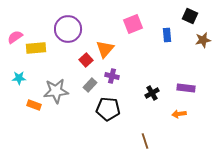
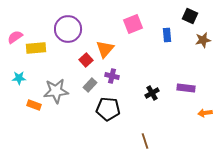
orange arrow: moved 26 px right, 1 px up
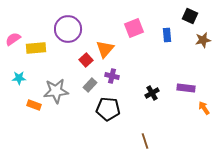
pink square: moved 1 px right, 4 px down
pink semicircle: moved 2 px left, 2 px down
orange arrow: moved 1 px left, 5 px up; rotated 64 degrees clockwise
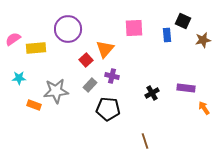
black square: moved 7 px left, 5 px down
pink square: rotated 18 degrees clockwise
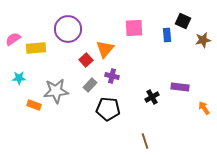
purple rectangle: moved 6 px left, 1 px up
black cross: moved 4 px down
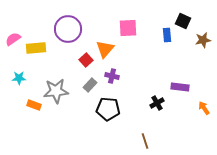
pink square: moved 6 px left
black cross: moved 5 px right, 6 px down
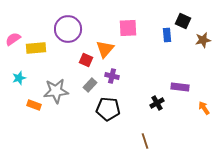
red square: rotated 24 degrees counterclockwise
cyan star: rotated 16 degrees counterclockwise
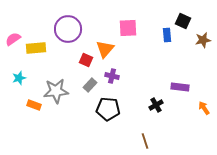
black cross: moved 1 px left, 2 px down
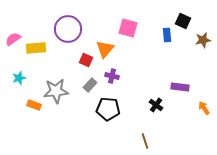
pink square: rotated 18 degrees clockwise
black cross: rotated 24 degrees counterclockwise
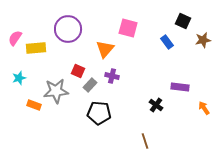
blue rectangle: moved 7 px down; rotated 32 degrees counterclockwise
pink semicircle: moved 2 px right, 1 px up; rotated 21 degrees counterclockwise
red square: moved 8 px left, 11 px down
black pentagon: moved 9 px left, 4 px down
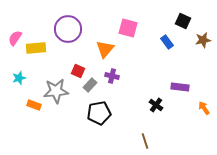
black pentagon: rotated 15 degrees counterclockwise
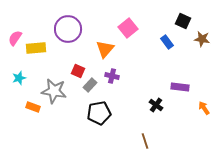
pink square: rotated 36 degrees clockwise
brown star: moved 1 px left, 1 px up; rotated 21 degrees clockwise
gray star: moved 2 px left; rotated 15 degrees clockwise
orange rectangle: moved 1 px left, 2 px down
